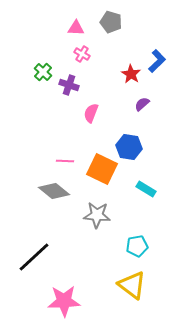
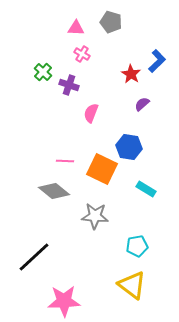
gray star: moved 2 px left, 1 px down
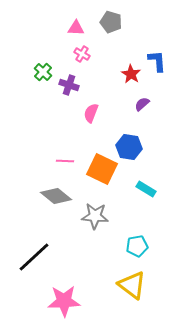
blue L-shape: rotated 50 degrees counterclockwise
gray diamond: moved 2 px right, 5 px down
